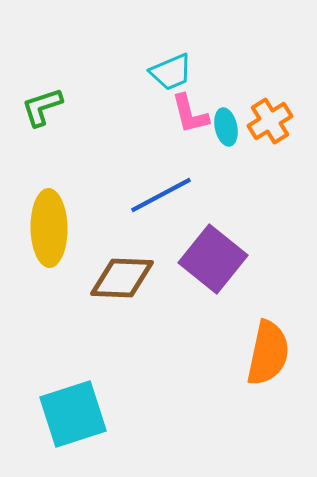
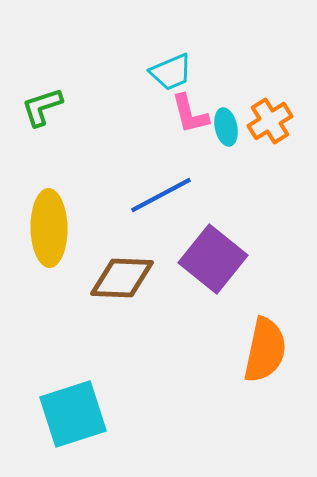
orange semicircle: moved 3 px left, 3 px up
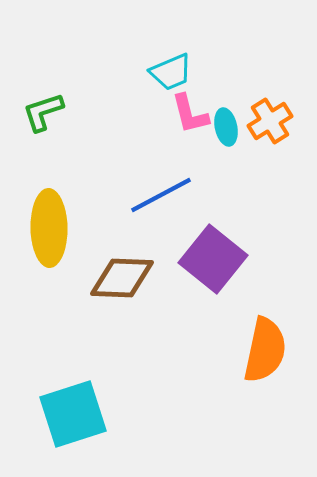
green L-shape: moved 1 px right, 5 px down
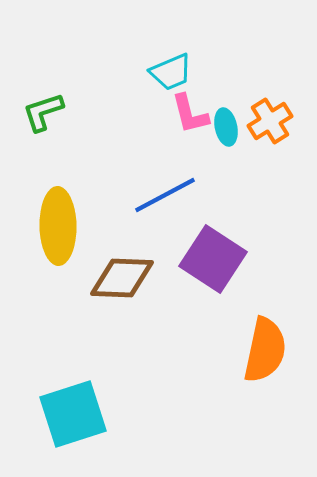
blue line: moved 4 px right
yellow ellipse: moved 9 px right, 2 px up
purple square: rotated 6 degrees counterclockwise
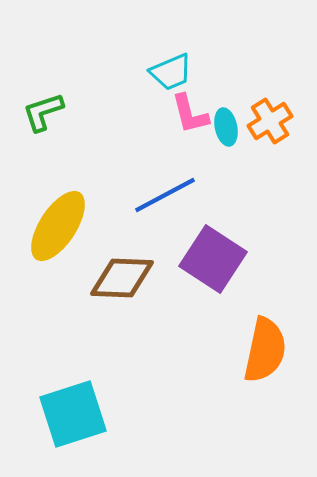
yellow ellipse: rotated 34 degrees clockwise
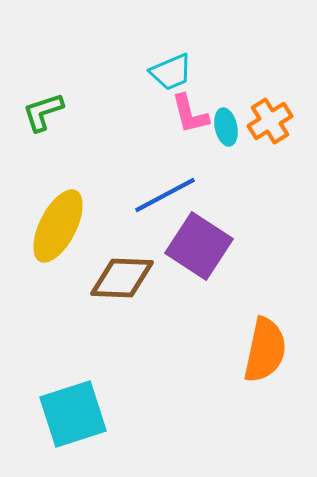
yellow ellipse: rotated 6 degrees counterclockwise
purple square: moved 14 px left, 13 px up
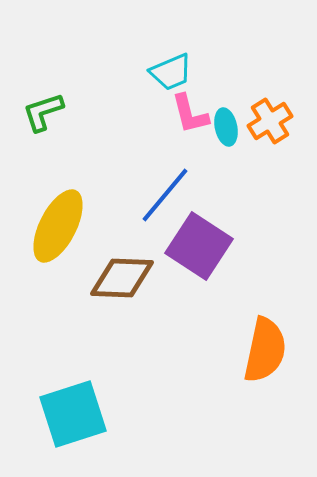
blue line: rotated 22 degrees counterclockwise
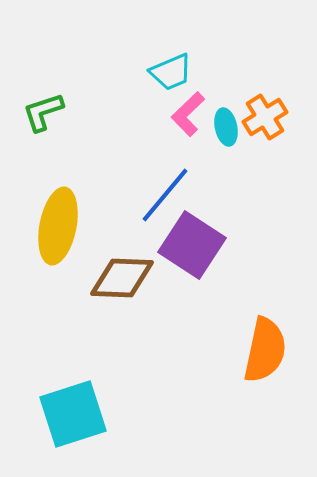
pink L-shape: moved 2 px left; rotated 60 degrees clockwise
orange cross: moved 5 px left, 4 px up
yellow ellipse: rotated 16 degrees counterclockwise
purple square: moved 7 px left, 1 px up
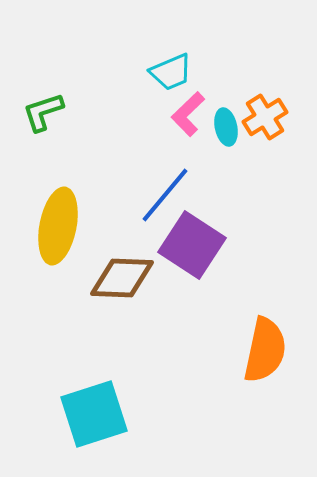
cyan square: moved 21 px right
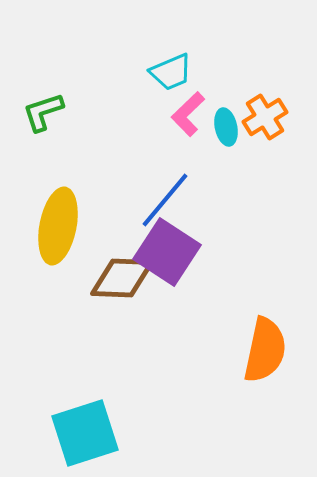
blue line: moved 5 px down
purple square: moved 25 px left, 7 px down
cyan square: moved 9 px left, 19 px down
